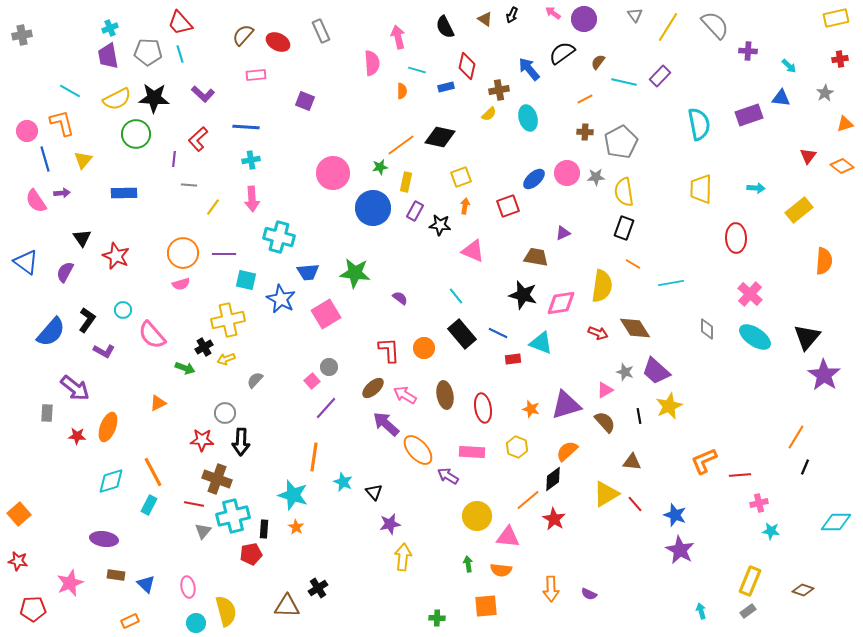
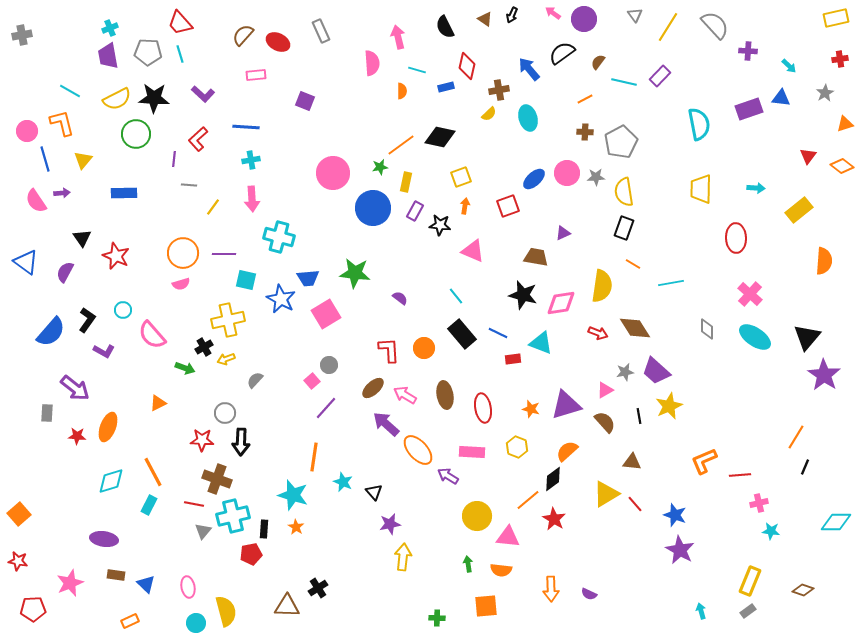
purple rectangle at (749, 115): moved 6 px up
blue trapezoid at (308, 272): moved 6 px down
gray circle at (329, 367): moved 2 px up
gray star at (625, 372): rotated 30 degrees counterclockwise
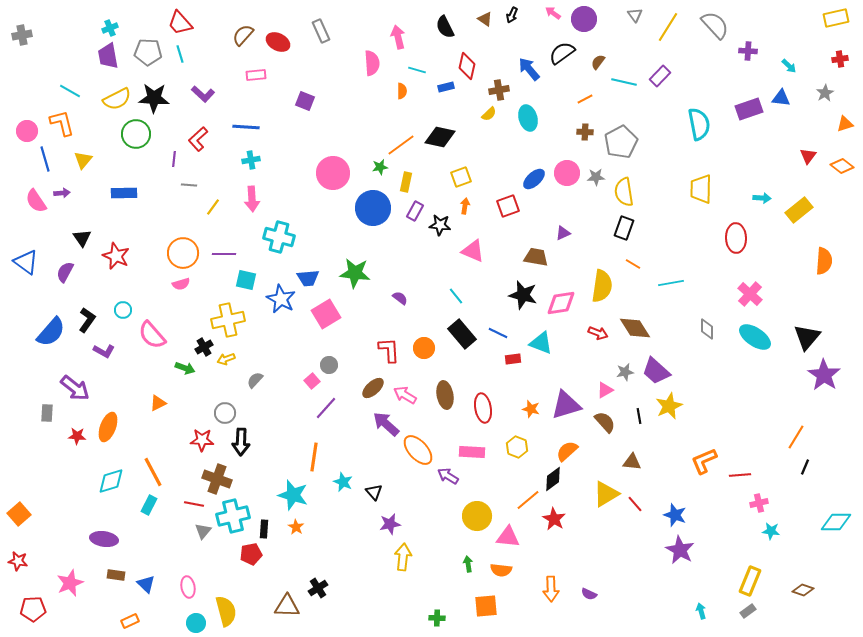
cyan arrow at (756, 188): moved 6 px right, 10 px down
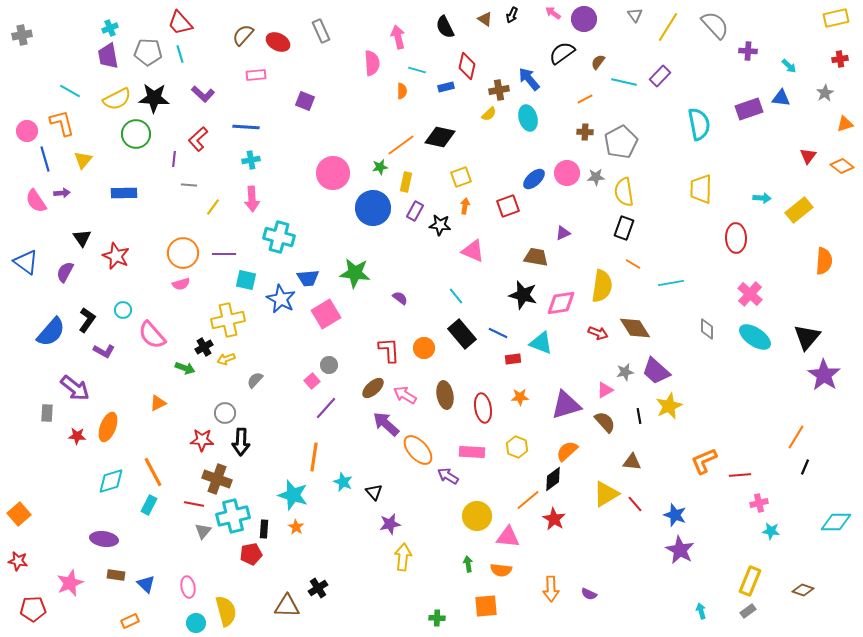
blue arrow at (529, 69): moved 10 px down
orange star at (531, 409): moved 11 px left, 12 px up; rotated 18 degrees counterclockwise
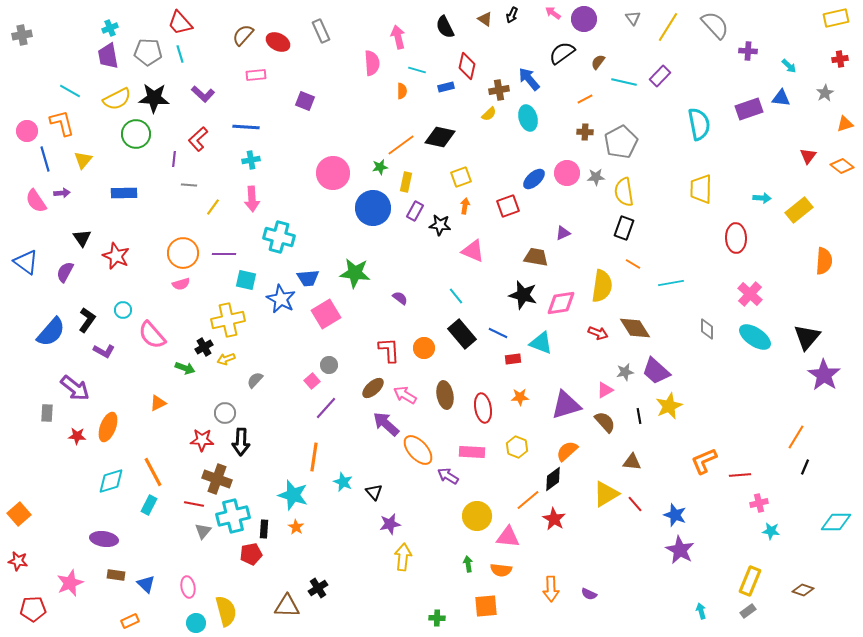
gray triangle at (635, 15): moved 2 px left, 3 px down
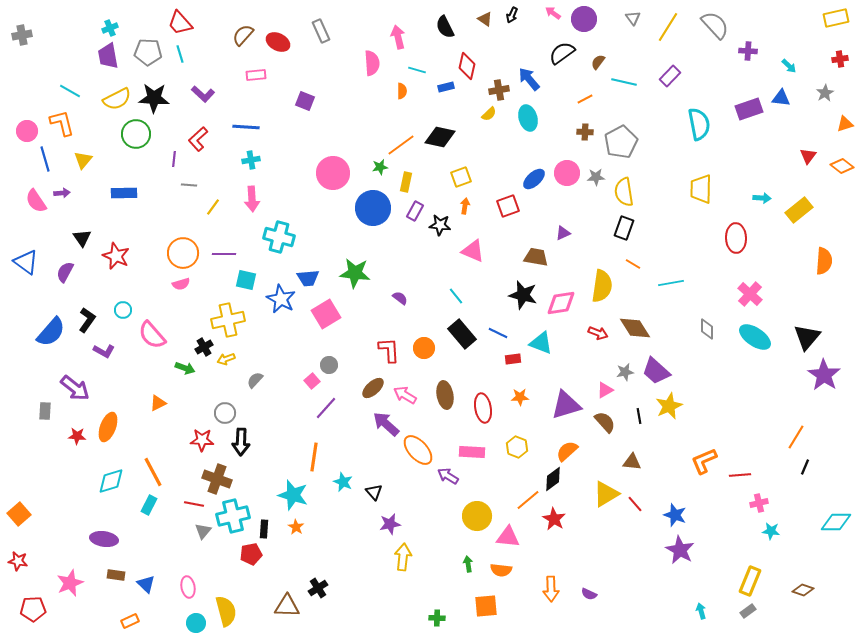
purple rectangle at (660, 76): moved 10 px right
gray rectangle at (47, 413): moved 2 px left, 2 px up
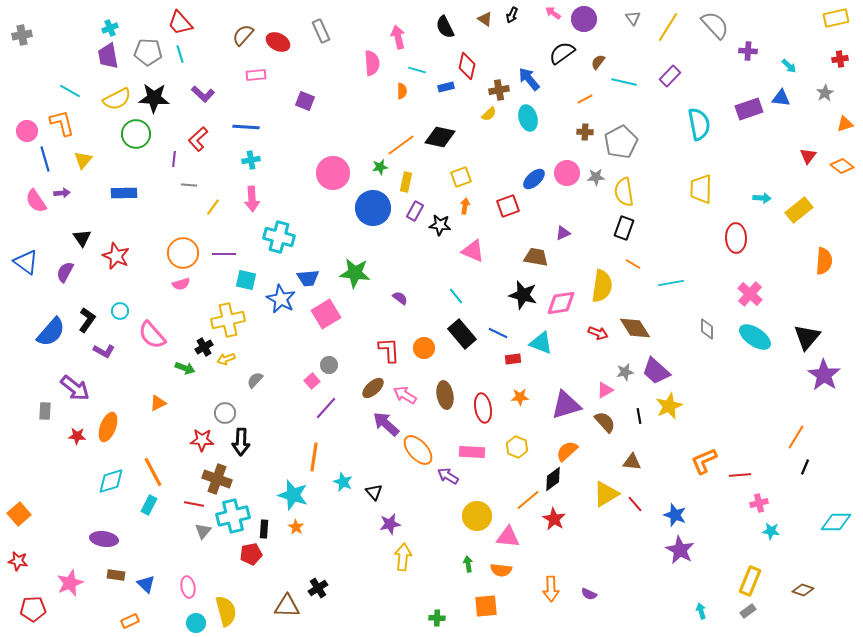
cyan circle at (123, 310): moved 3 px left, 1 px down
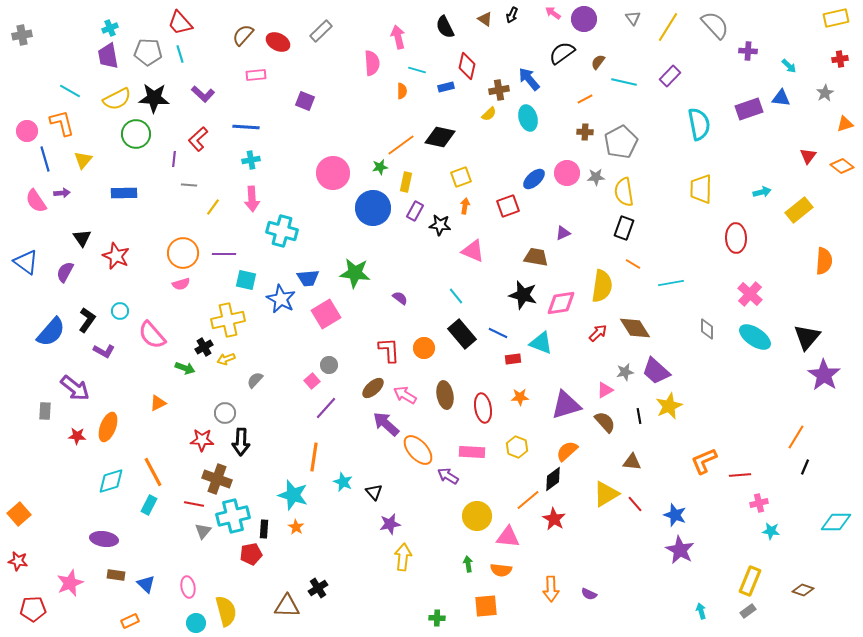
gray rectangle at (321, 31): rotated 70 degrees clockwise
cyan arrow at (762, 198): moved 6 px up; rotated 18 degrees counterclockwise
cyan cross at (279, 237): moved 3 px right, 6 px up
red arrow at (598, 333): rotated 66 degrees counterclockwise
